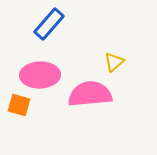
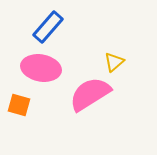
blue rectangle: moved 1 px left, 3 px down
pink ellipse: moved 1 px right, 7 px up; rotated 12 degrees clockwise
pink semicircle: rotated 27 degrees counterclockwise
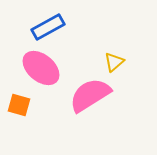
blue rectangle: rotated 20 degrees clockwise
pink ellipse: rotated 30 degrees clockwise
pink semicircle: moved 1 px down
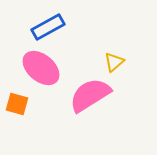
orange square: moved 2 px left, 1 px up
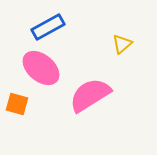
yellow triangle: moved 8 px right, 18 px up
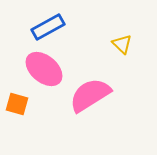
yellow triangle: rotated 35 degrees counterclockwise
pink ellipse: moved 3 px right, 1 px down
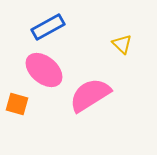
pink ellipse: moved 1 px down
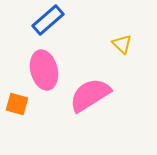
blue rectangle: moved 7 px up; rotated 12 degrees counterclockwise
pink ellipse: rotated 36 degrees clockwise
